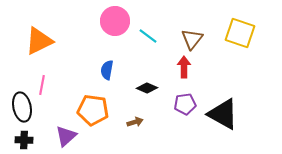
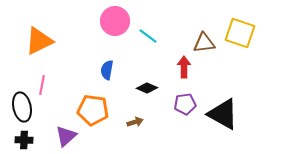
brown triangle: moved 12 px right, 4 px down; rotated 45 degrees clockwise
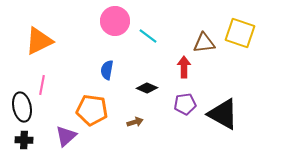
orange pentagon: moved 1 px left
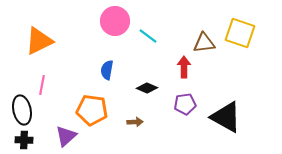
black ellipse: moved 3 px down
black triangle: moved 3 px right, 3 px down
brown arrow: rotated 14 degrees clockwise
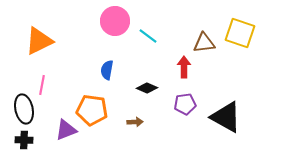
black ellipse: moved 2 px right, 1 px up
purple triangle: moved 6 px up; rotated 20 degrees clockwise
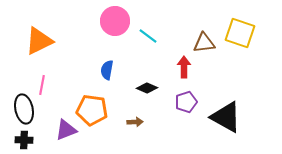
purple pentagon: moved 1 px right, 2 px up; rotated 10 degrees counterclockwise
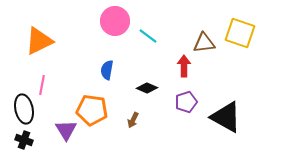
red arrow: moved 1 px up
brown arrow: moved 2 px left, 2 px up; rotated 119 degrees clockwise
purple triangle: rotated 40 degrees counterclockwise
black cross: rotated 18 degrees clockwise
